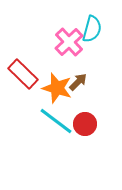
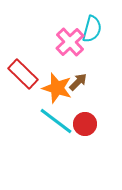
pink cross: moved 1 px right
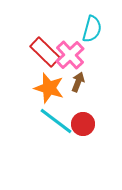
pink cross: moved 13 px down
red rectangle: moved 22 px right, 22 px up
brown arrow: rotated 24 degrees counterclockwise
orange star: moved 8 px left
red circle: moved 2 px left
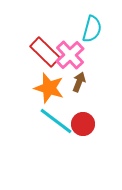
brown arrow: moved 1 px right
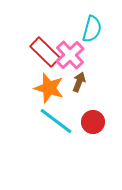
red circle: moved 10 px right, 2 px up
